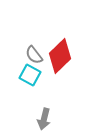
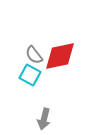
red diamond: rotated 32 degrees clockwise
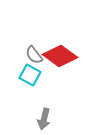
red diamond: rotated 48 degrees clockwise
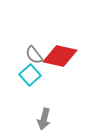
red diamond: rotated 24 degrees counterclockwise
cyan square: rotated 20 degrees clockwise
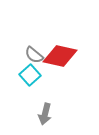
gray semicircle: rotated 12 degrees counterclockwise
gray arrow: moved 1 px right, 5 px up
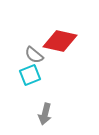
red diamond: moved 15 px up
cyan square: rotated 20 degrees clockwise
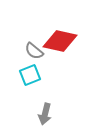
gray semicircle: moved 4 px up
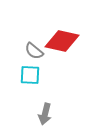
red diamond: moved 2 px right
cyan square: rotated 25 degrees clockwise
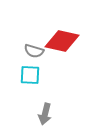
gray semicircle: rotated 24 degrees counterclockwise
